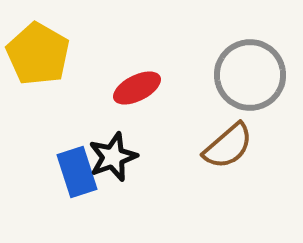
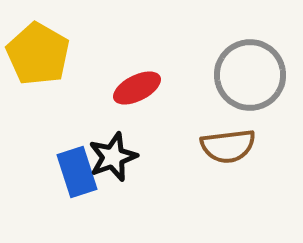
brown semicircle: rotated 34 degrees clockwise
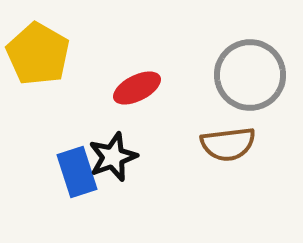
brown semicircle: moved 2 px up
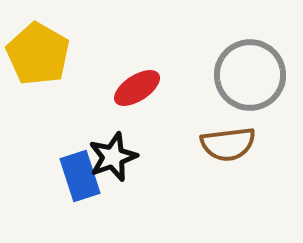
red ellipse: rotated 6 degrees counterclockwise
blue rectangle: moved 3 px right, 4 px down
